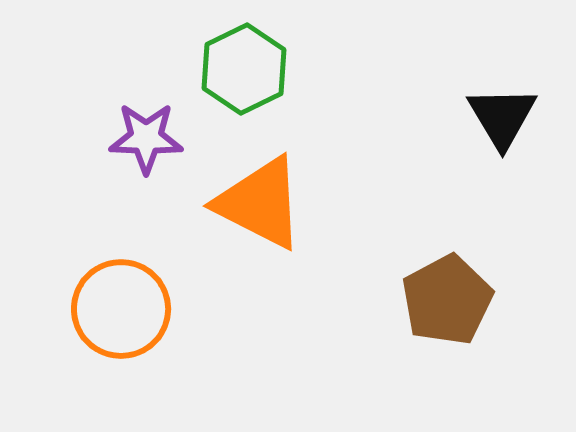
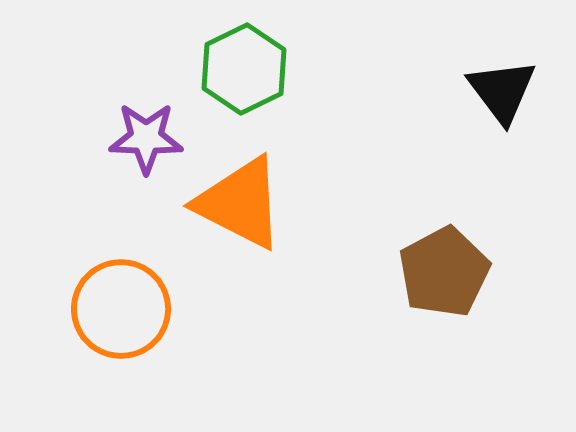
black triangle: moved 26 px up; rotated 6 degrees counterclockwise
orange triangle: moved 20 px left
brown pentagon: moved 3 px left, 28 px up
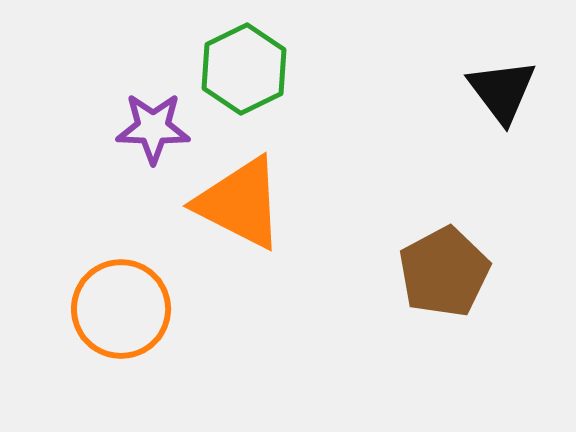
purple star: moved 7 px right, 10 px up
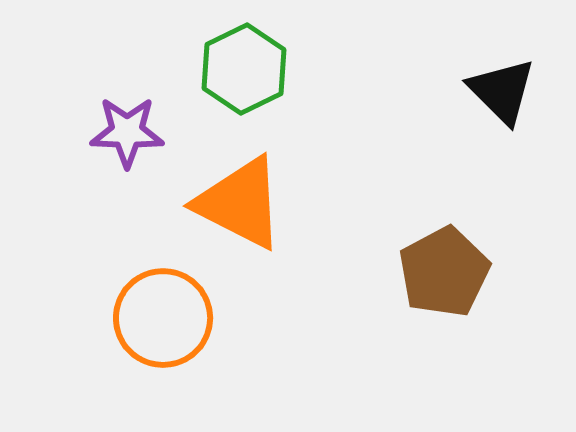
black triangle: rotated 8 degrees counterclockwise
purple star: moved 26 px left, 4 px down
orange circle: moved 42 px right, 9 px down
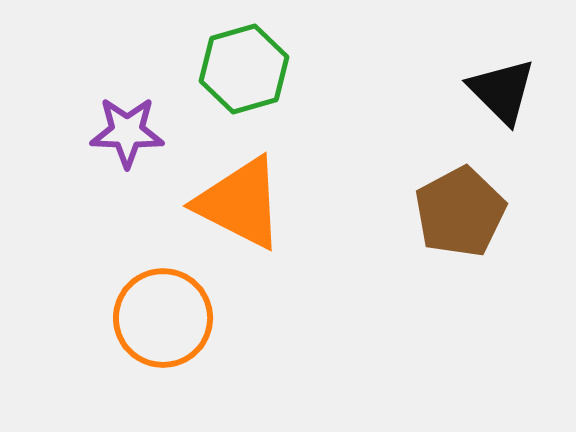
green hexagon: rotated 10 degrees clockwise
brown pentagon: moved 16 px right, 60 px up
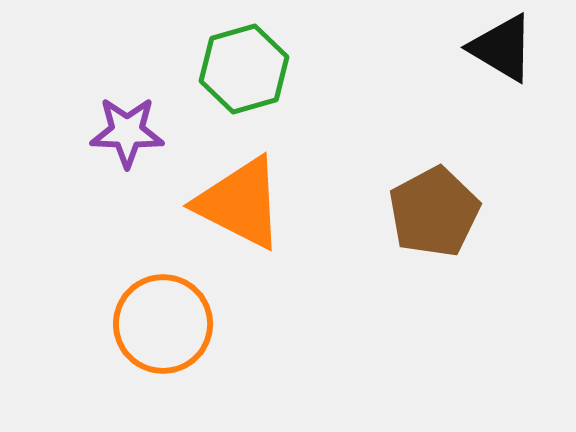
black triangle: moved 43 px up; rotated 14 degrees counterclockwise
brown pentagon: moved 26 px left
orange circle: moved 6 px down
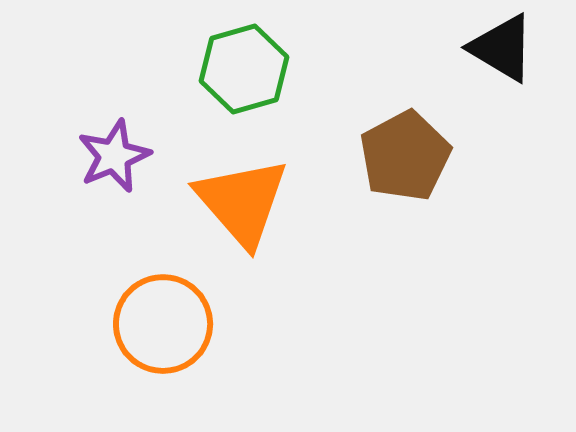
purple star: moved 13 px left, 24 px down; rotated 24 degrees counterclockwise
orange triangle: moved 2 px right, 1 px up; rotated 22 degrees clockwise
brown pentagon: moved 29 px left, 56 px up
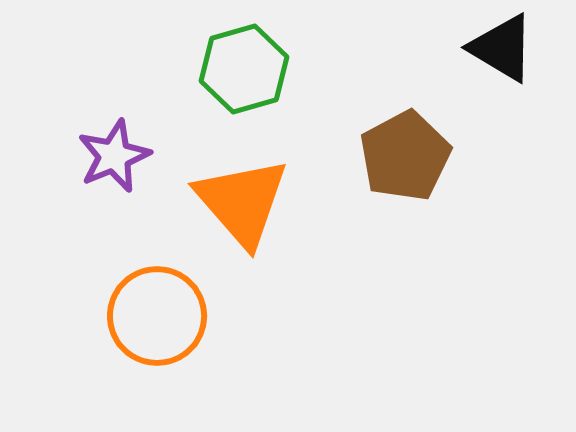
orange circle: moved 6 px left, 8 px up
